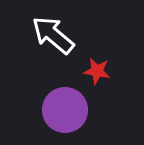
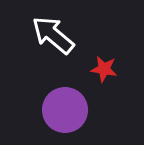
red star: moved 7 px right, 2 px up
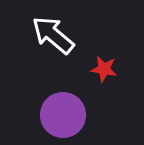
purple circle: moved 2 px left, 5 px down
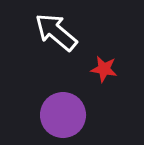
white arrow: moved 3 px right, 3 px up
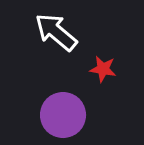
red star: moved 1 px left
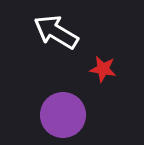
white arrow: rotated 9 degrees counterclockwise
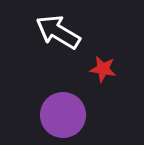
white arrow: moved 2 px right
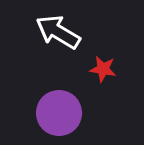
purple circle: moved 4 px left, 2 px up
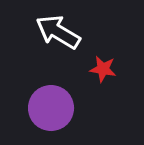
purple circle: moved 8 px left, 5 px up
